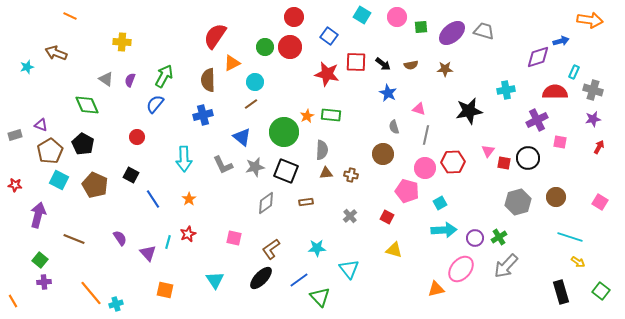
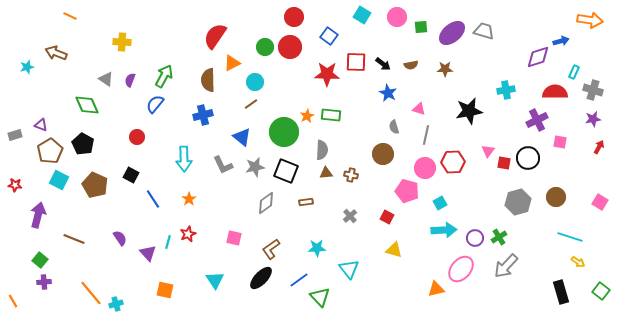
red star at (327, 74): rotated 10 degrees counterclockwise
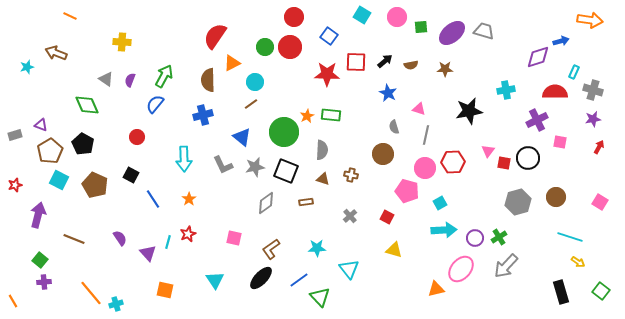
black arrow at (383, 64): moved 2 px right, 3 px up; rotated 77 degrees counterclockwise
brown triangle at (326, 173): moved 3 px left, 6 px down; rotated 24 degrees clockwise
red star at (15, 185): rotated 24 degrees counterclockwise
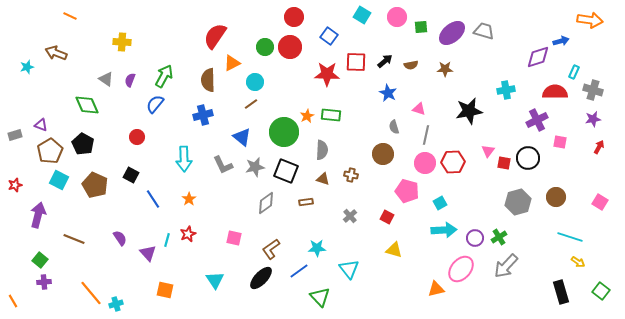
pink circle at (425, 168): moved 5 px up
cyan line at (168, 242): moved 1 px left, 2 px up
blue line at (299, 280): moved 9 px up
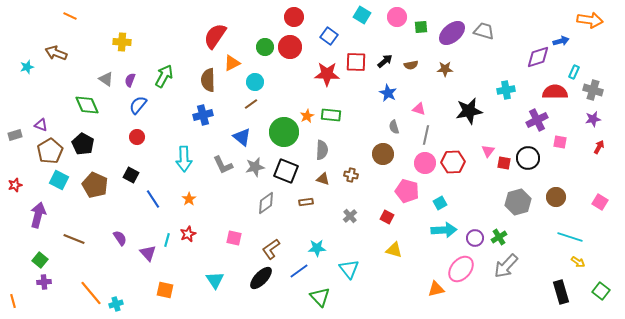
blue semicircle at (155, 104): moved 17 px left, 1 px down
orange line at (13, 301): rotated 16 degrees clockwise
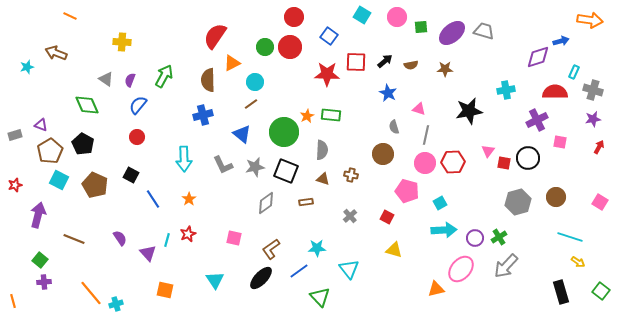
blue triangle at (242, 137): moved 3 px up
